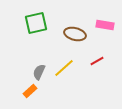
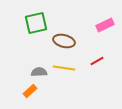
pink rectangle: rotated 36 degrees counterclockwise
brown ellipse: moved 11 px left, 7 px down
yellow line: rotated 50 degrees clockwise
gray semicircle: rotated 63 degrees clockwise
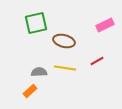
yellow line: moved 1 px right
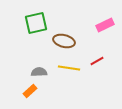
yellow line: moved 4 px right
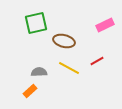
yellow line: rotated 20 degrees clockwise
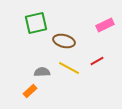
gray semicircle: moved 3 px right
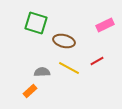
green square: rotated 30 degrees clockwise
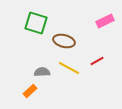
pink rectangle: moved 4 px up
